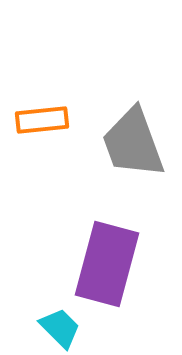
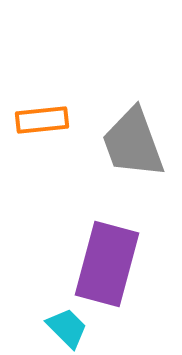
cyan trapezoid: moved 7 px right
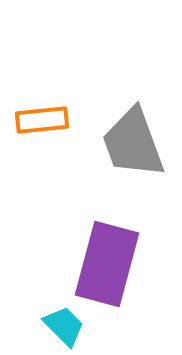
cyan trapezoid: moved 3 px left, 2 px up
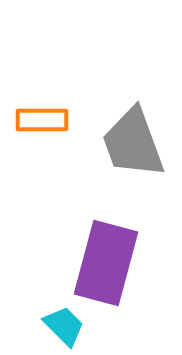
orange rectangle: rotated 6 degrees clockwise
purple rectangle: moved 1 px left, 1 px up
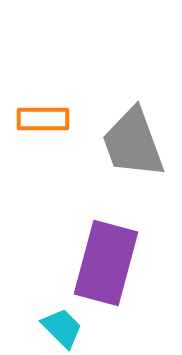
orange rectangle: moved 1 px right, 1 px up
cyan trapezoid: moved 2 px left, 2 px down
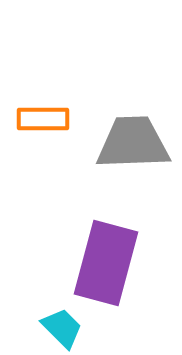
gray trapezoid: rotated 108 degrees clockwise
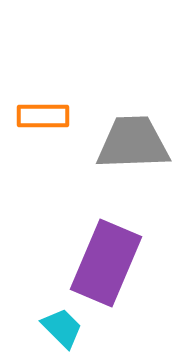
orange rectangle: moved 3 px up
purple rectangle: rotated 8 degrees clockwise
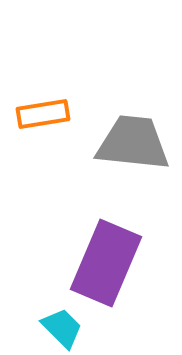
orange rectangle: moved 2 px up; rotated 9 degrees counterclockwise
gray trapezoid: rotated 8 degrees clockwise
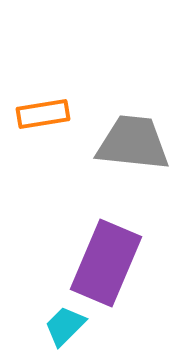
cyan trapezoid: moved 3 px right, 2 px up; rotated 90 degrees counterclockwise
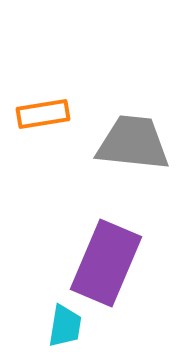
cyan trapezoid: rotated 144 degrees clockwise
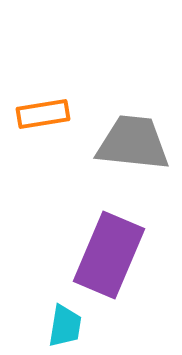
purple rectangle: moved 3 px right, 8 px up
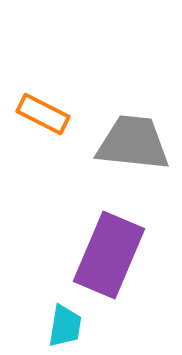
orange rectangle: rotated 36 degrees clockwise
